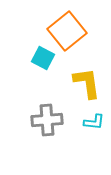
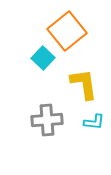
cyan square: rotated 15 degrees clockwise
yellow L-shape: moved 3 px left, 1 px down
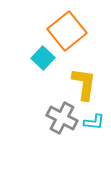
yellow L-shape: rotated 16 degrees clockwise
gray cross: moved 15 px right, 2 px up; rotated 32 degrees clockwise
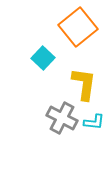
orange square: moved 11 px right, 4 px up
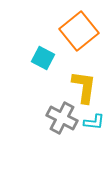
orange square: moved 1 px right, 4 px down
cyan square: rotated 15 degrees counterclockwise
yellow L-shape: moved 3 px down
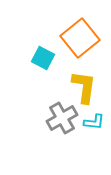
orange square: moved 1 px right, 7 px down
gray cross: rotated 32 degrees clockwise
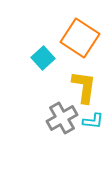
orange square: rotated 18 degrees counterclockwise
cyan square: rotated 20 degrees clockwise
cyan L-shape: moved 1 px left, 1 px up
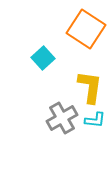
orange square: moved 6 px right, 9 px up
yellow L-shape: moved 6 px right
cyan L-shape: moved 2 px right, 1 px up
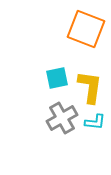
orange square: rotated 12 degrees counterclockwise
cyan square: moved 14 px right, 20 px down; rotated 30 degrees clockwise
cyan L-shape: moved 2 px down
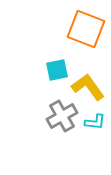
cyan square: moved 8 px up
yellow L-shape: moved 2 px left; rotated 44 degrees counterclockwise
gray cross: moved 2 px up
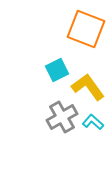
cyan square: rotated 15 degrees counterclockwise
gray cross: moved 1 px down
cyan L-shape: moved 2 px left; rotated 145 degrees counterclockwise
